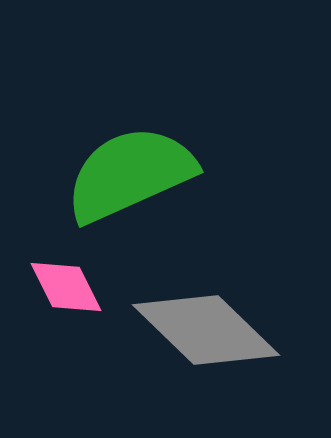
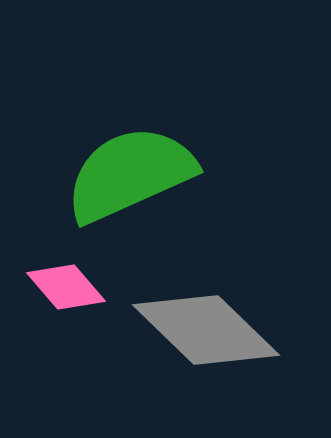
pink diamond: rotated 14 degrees counterclockwise
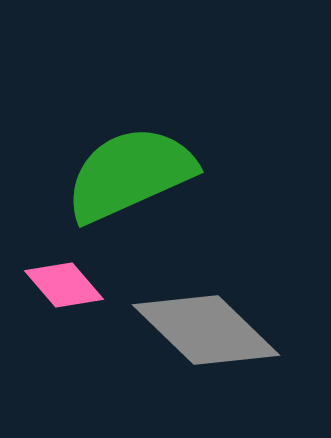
pink diamond: moved 2 px left, 2 px up
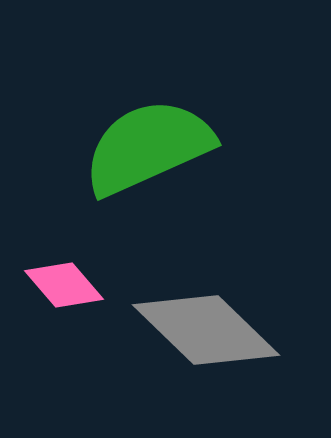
green semicircle: moved 18 px right, 27 px up
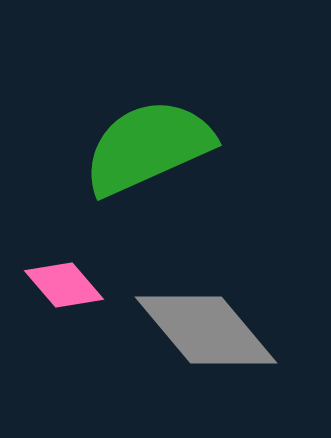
gray diamond: rotated 6 degrees clockwise
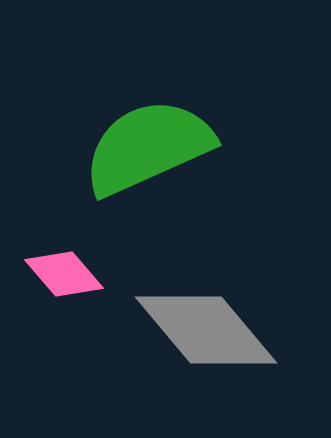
pink diamond: moved 11 px up
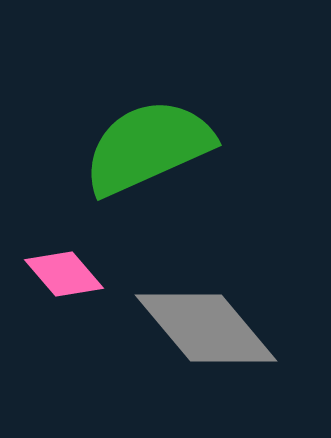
gray diamond: moved 2 px up
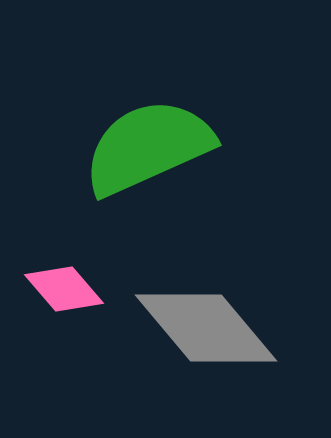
pink diamond: moved 15 px down
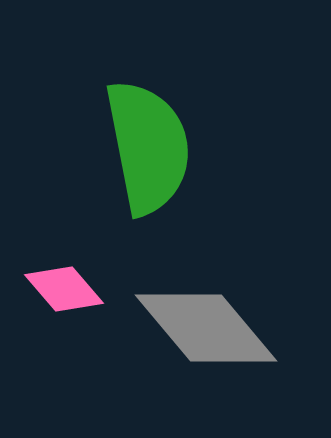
green semicircle: rotated 103 degrees clockwise
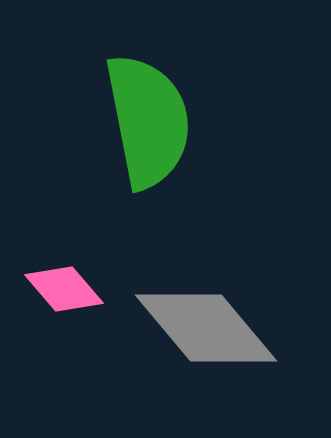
green semicircle: moved 26 px up
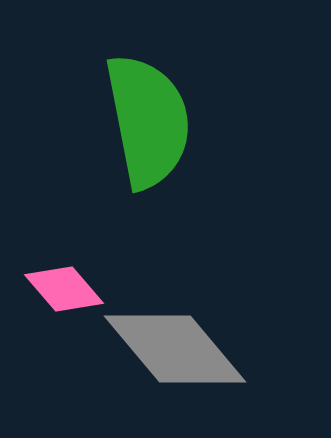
gray diamond: moved 31 px left, 21 px down
